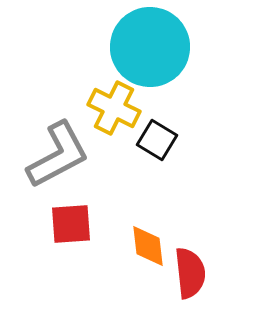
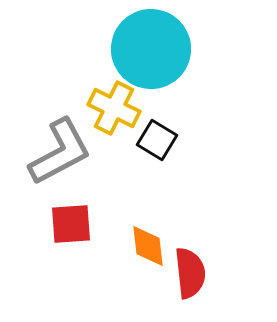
cyan circle: moved 1 px right, 2 px down
gray L-shape: moved 2 px right, 3 px up
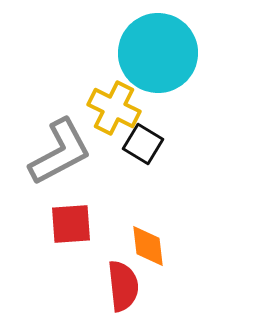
cyan circle: moved 7 px right, 4 px down
black square: moved 14 px left, 4 px down
red semicircle: moved 67 px left, 13 px down
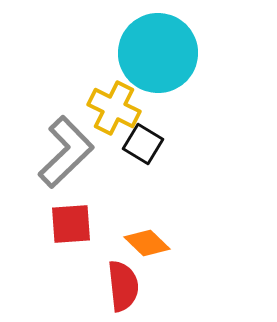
gray L-shape: moved 6 px right; rotated 16 degrees counterclockwise
orange diamond: moved 1 px left, 3 px up; rotated 39 degrees counterclockwise
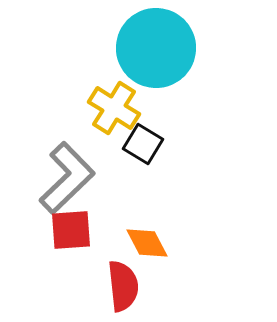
cyan circle: moved 2 px left, 5 px up
yellow cross: rotated 6 degrees clockwise
gray L-shape: moved 1 px right, 26 px down
red square: moved 6 px down
orange diamond: rotated 18 degrees clockwise
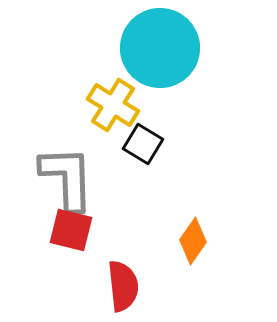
cyan circle: moved 4 px right
yellow cross: moved 1 px left, 3 px up
gray L-shape: rotated 48 degrees counterclockwise
red square: rotated 18 degrees clockwise
orange diamond: moved 46 px right, 2 px up; rotated 63 degrees clockwise
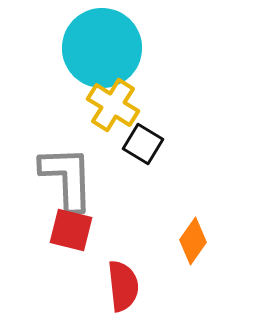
cyan circle: moved 58 px left
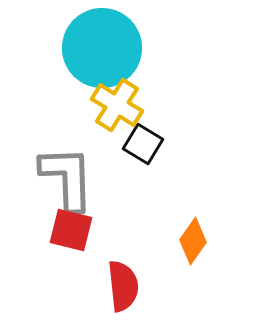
yellow cross: moved 4 px right
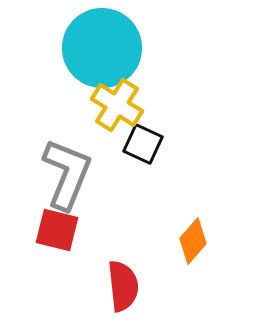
black square: rotated 6 degrees counterclockwise
gray L-shape: moved 4 px up; rotated 24 degrees clockwise
red square: moved 14 px left
orange diamond: rotated 6 degrees clockwise
